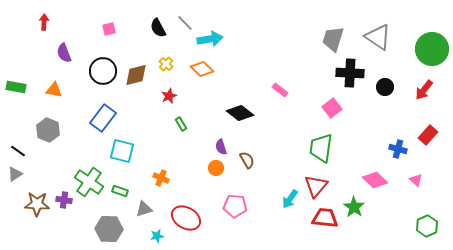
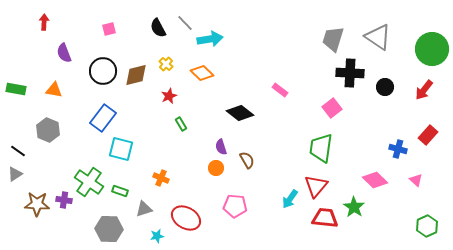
orange diamond at (202, 69): moved 4 px down
green rectangle at (16, 87): moved 2 px down
cyan square at (122, 151): moved 1 px left, 2 px up
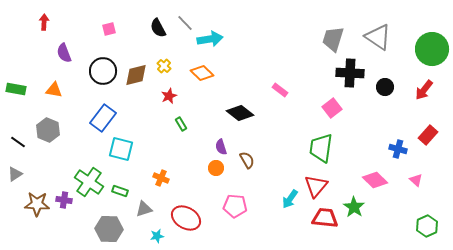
yellow cross at (166, 64): moved 2 px left, 2 px down
black line at (18, 151): moved 9 px up
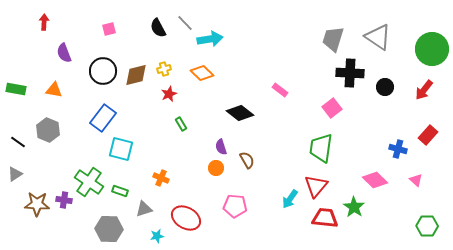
yellow cross at (164, 66): moved 3 px down; rotated 32 degrees clockwise
red star at (169, 96): moved 2 px up
green hexagon at (427, 226): rotated 25 degrees clockwise
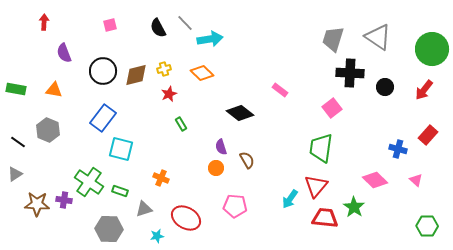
pink square at (109, 29): moved 1 px right, 4 px up
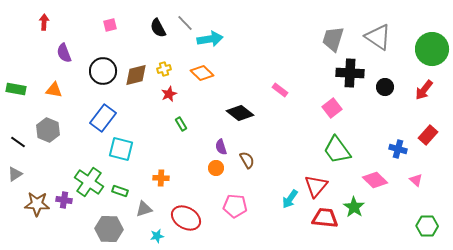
green trapezoid at (321, 148): moved 16 px right, 2 px down; rotated 44 degrees counterclockwise
orange cross at (161, 178): rotated 21 degrees counterclockwise
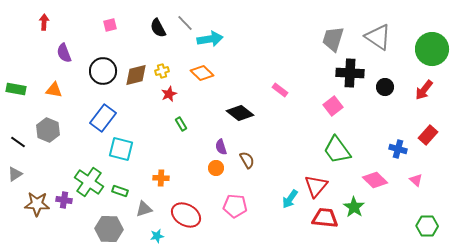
yellow cross at (164, 69): moved 2 px left, 2 px down
pink square at (332, 108): moved 1 px right, 2 px up
red ellipse at (186, 218): moved 3 px up
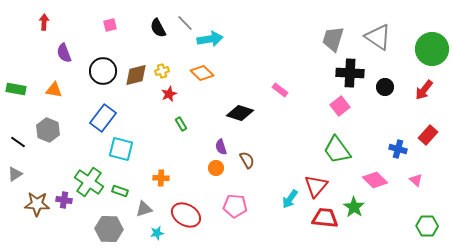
pink square at (333, 106): moved 7 px right
black diamond at (240, 113): rotated 20 degrees counterclockwise
cyan star at (157, 236): moved 3 px up
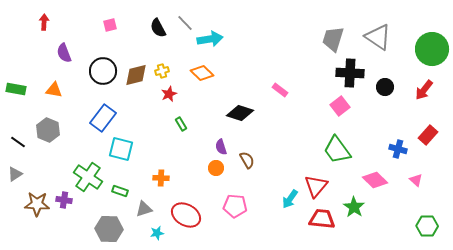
green cross at (89, 182): moved 1 px left, 5 px up
red trapezoid at (325, 218): moved 3 px left, 1 px down
